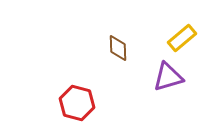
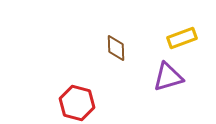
yellow rectangle: rotated 20 degrees clockwise
brown diamond: moved 2 px left
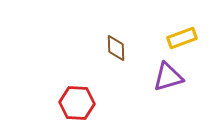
red hexagon: rotated 12 degrees counterclockwise
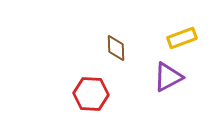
purple triangle: rotated 12 degrees counterclockwise
red hexagon: moved 14 px right, 9 px up
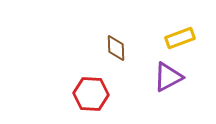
yellow rectangle: moved 2 px left
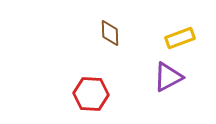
brown diamond: moved 6 px left, 15 px up
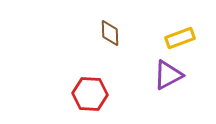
purple triangle: moved 2 px up
red hexagon: moved 1 px left
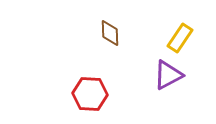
yellow rectangle: rotated 36 degrees counterclockwise
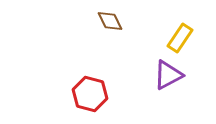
brown diamond: moved 12 px up; rotated 24 degrees counterclockwise
red hexagon: rotated 12 degrees clockwise
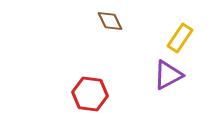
red hexagon: rotated 8 degrees counterclockwise
